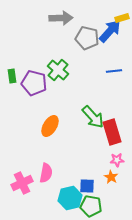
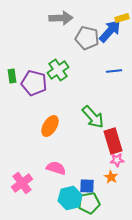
green cross: rotated 15 degrees clockwise
red rectangle: moved 1 px right, 9 px down
pink semicircle: moved 10 px right, 5 px up; rotated 84 degrees counterclockwise
pink cross: rotated 10 degrees counterclockwise
green pentagon: moved 2 px left, 3 px up; rotated 20 degrees counterclockwise
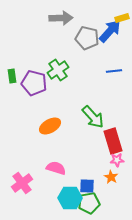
orange ellipse: rotated 30 degrees clockwise
cyan hexagon: rotated 15 degrees clockwise
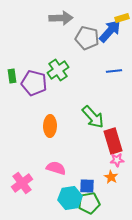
orange ellipse: rotated 60 degrees counterclockwise
cyan hexagon: rotated 10 degrees counterclockwise
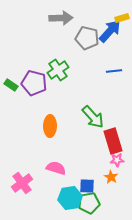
green rectangle: moved 1 px left, 9 px down; rotated 48 degrees counterclockwise
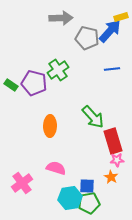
yellow rectangle: moved 1 px left, 1 px up
blue line: moved 2 px left, 2 px up
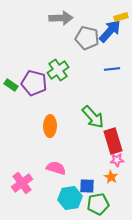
green pentagon: moved 9 px right, 1 px down
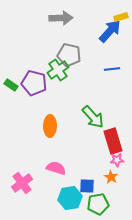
gray pentagon: moved 18 px left, 17 px down
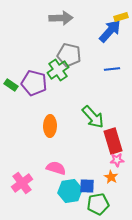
cyan hexagon: moved 7 px up
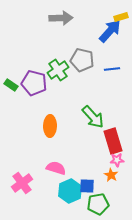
gray pentagon: moved 13 px right, 5 px down
orange star: moved 2 px up
cyan hexagon: rotated 15 degrees counterclockwise
